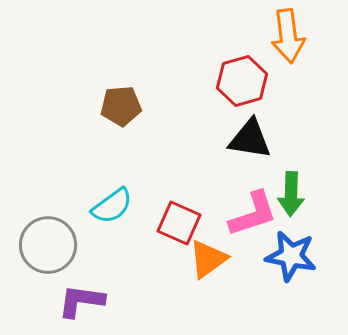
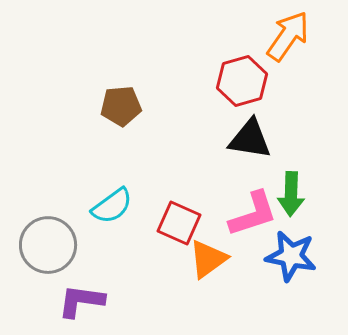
orange arrow: rotated 138 degrees counterclockwise
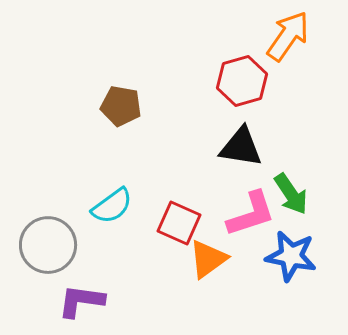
brown pentagon: rotated 15 degrees clockwise
black triangle: moved 9 px left, 8 px down
green arrow: rotated 36 degrees counterclockwise
pink L-shape: moved 2 px left
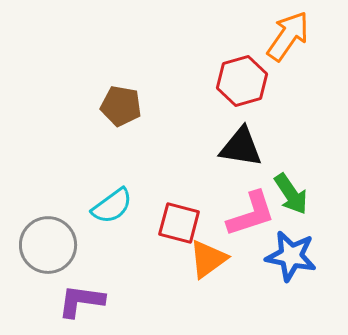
red square: rotated 9 degrees counterclockwise
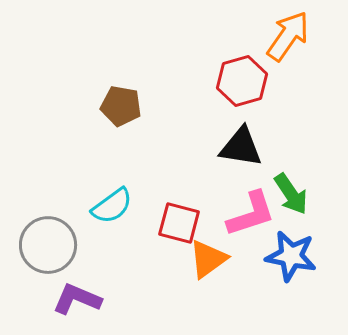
purple L-shape: moved 4 px left, 2 px up; rotated 15 degrees clockwise
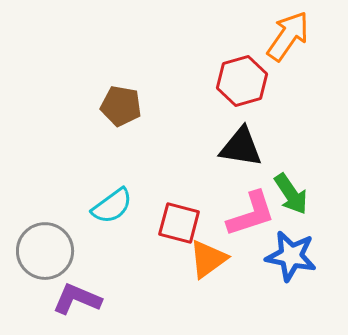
gray circle: moved 3 px left, 6 px down
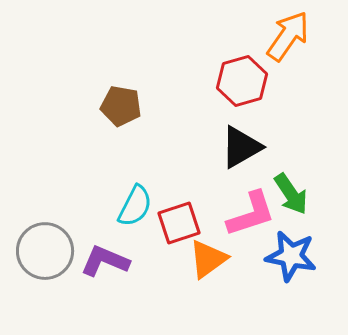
black triangle: rotated 39 degrees counterclockwise
cyan semicircle: moved 23 px right; rotated 27 degrees counterclockwise
red square: rotated 33 degrees counterclockwise
purple L-shape: moved 28 px right, 38 px up
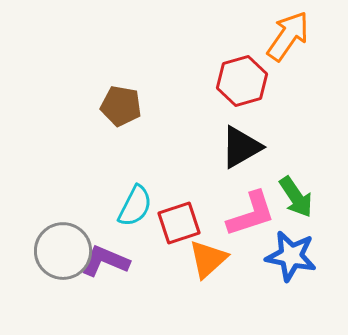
green arrow: moved 5 px right, 3 px down
gray circle: moved 18 px right
orange triangle: rotated 6 degrees counterclockwise
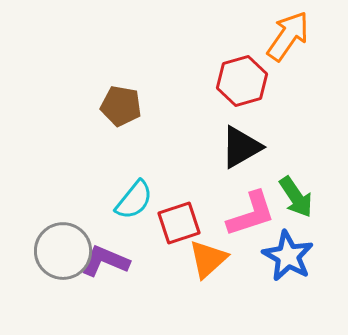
cyan semicircle: moved 1 px left, 6 px up; rotated 12 degrees clockwise
blue star: moved 3 px left; rotated 18 degrees clockwise
